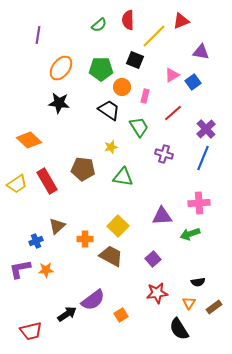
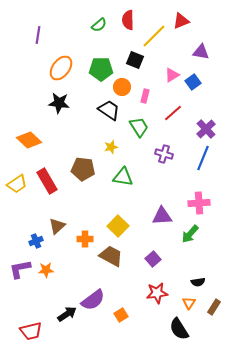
green arrow at (190, 234): rotated 30 degrees counterclockwise
brown rectangle at (214, 307): rotated 21 degrees counterclockwise
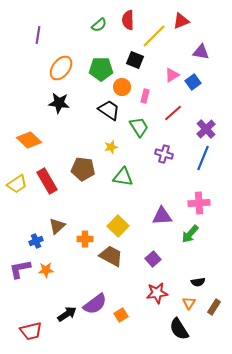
purple semicircle at (93, 300): moved 2 px right, 4 px down
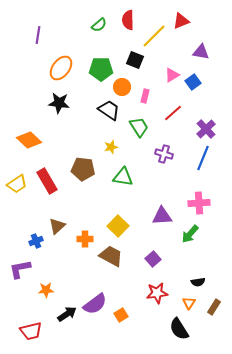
orange star at (46, 270): moved 20 px down
